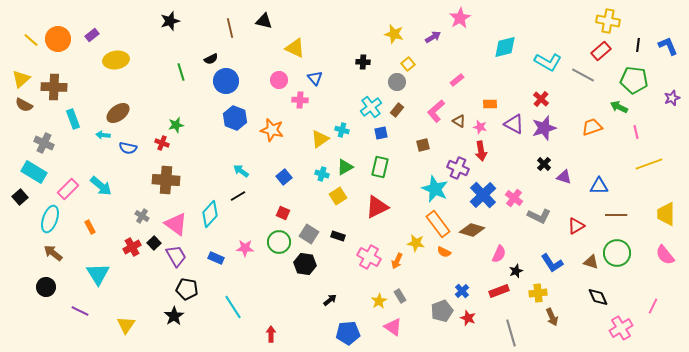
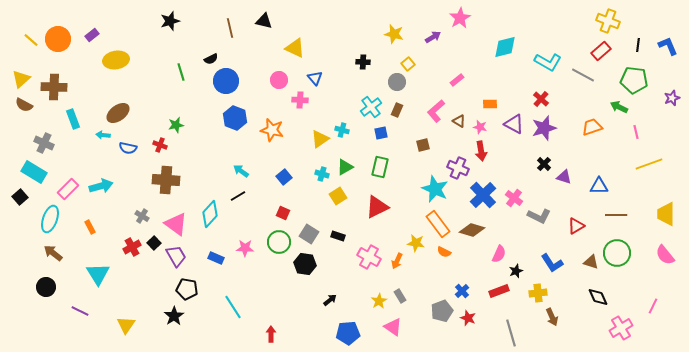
yellow cross at (608, 21): rotated 10 degrees clockwise
brown rectangle at (397, 110): rotated 16 degrees counterclockwise
red cross at (162, 143): moved 2 px left, 2 px down
cyan arrow at (101, 186): rotated 55 degrees counterclockwise
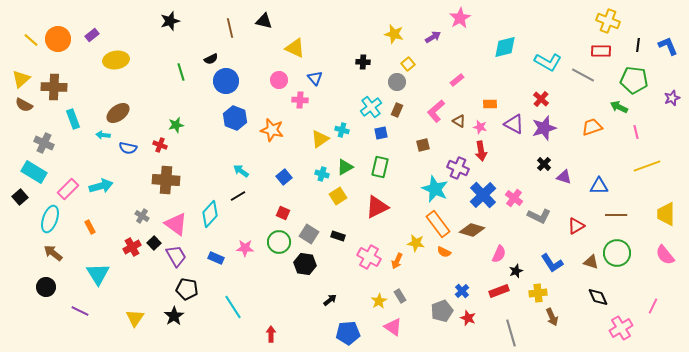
red rectangle at (601, 51): rotated 42 degrees clockwise
yellow line at (649, 164): moved 2 px left, 2 px down
yellow triangle at (126, 325): moved 9 px right, 7 px up
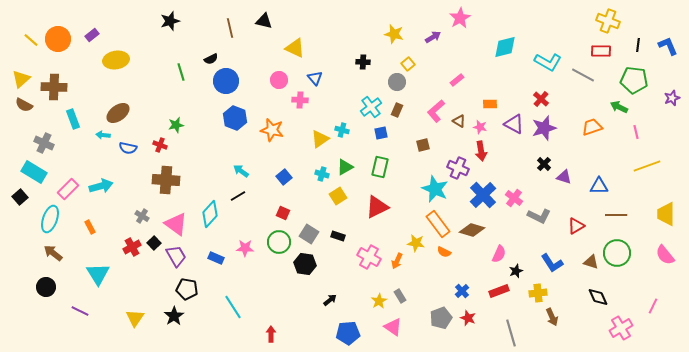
gray pentagon at (442, 311): moved 1 px left, 7 px down
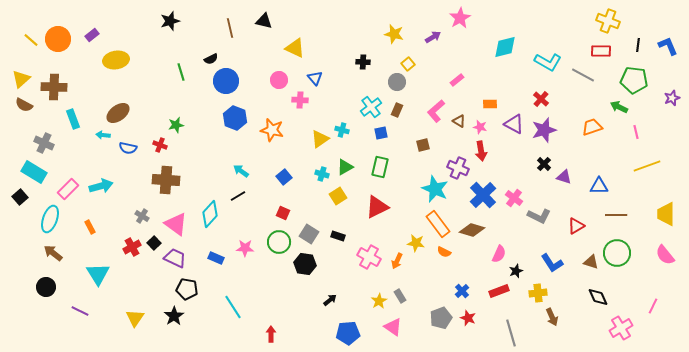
purple star at (544, 128): moved 2 px down
purple trapezoid at (176, 256): moved 1 px left, 2 px down; rotated 35 degrees counterclockwise
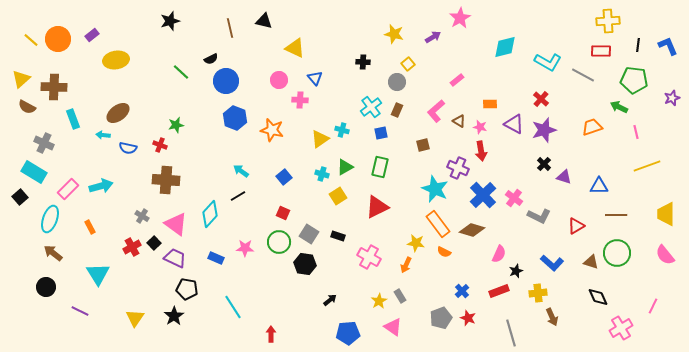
yellow cross at (608, 21): rotated 25 degrees counterclockwise
green line at (181, 72): rotated 30 degrees counterclockwise
brown semicircle at (24, 105): moved 3 px right, 2 px down
orange arrow at (397, 261): moved 9 px right, 4 px down
blue L-shape at (552, 263): rotated 15 degrees counterclockwise
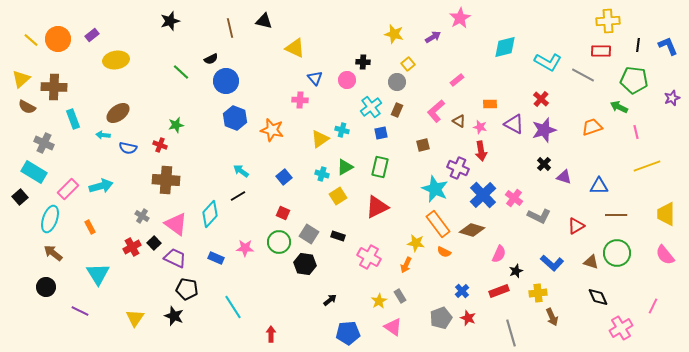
pink circle at (279, 80): moved 68 px right
black star at (174, 316): rotated 18 degrees counterclockwise
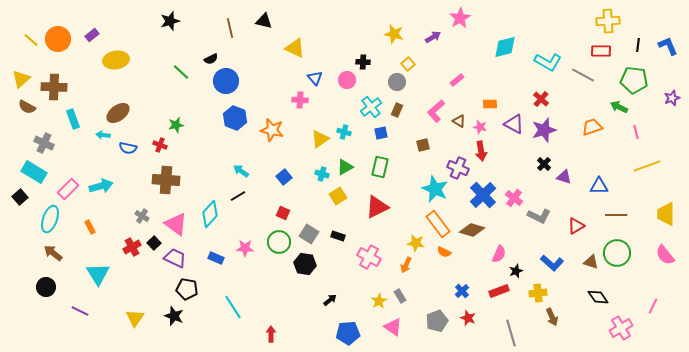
cyan cross at (342, 130): moved 2 px right, 2 px down
black diamond at (598, 297): rotated 10 degrees counterclockwise
gray pentagon at (441, 318): moved 4 px left, 3 px down
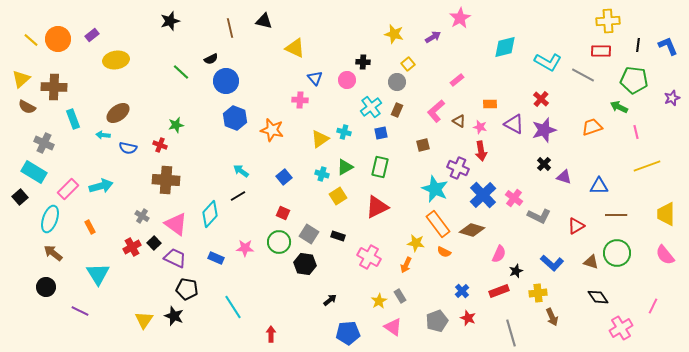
yellow triangle at (135, 318): moved 9 px right, 2 px down
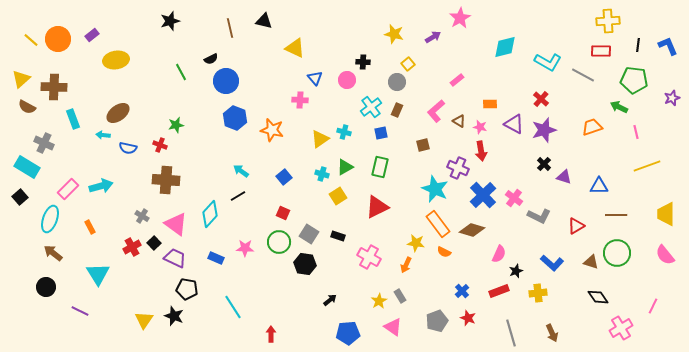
green line at (181, 72): rotated 18 degrees clockwise
cyan rectangle at (34, 172): moved 7 px left, 5 px up
brown arrow at (552, 317): moved 16 px down
